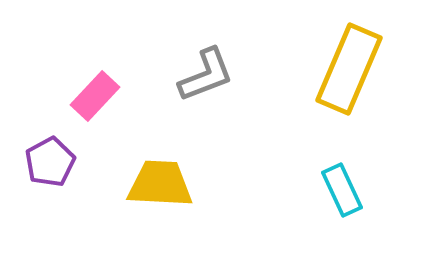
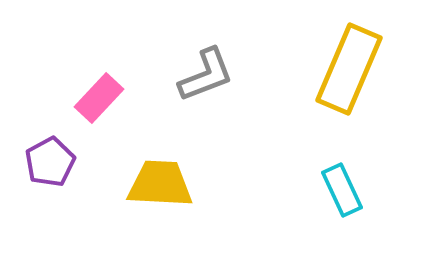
pink rectangle: moved 4 px right, 2 px down
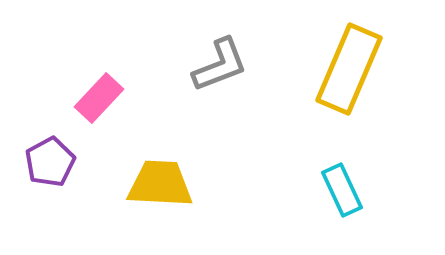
gray L-shape: moved 14 px right, 10 px up
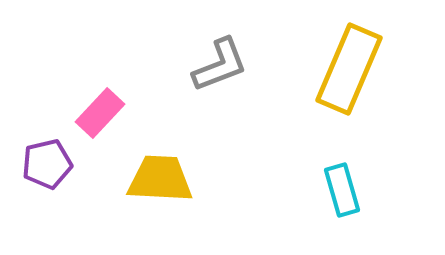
pink rectangle: moved 1 px right, 15 px down
purple pentagon: moved 3 px left, 2 px down; rotated 15 degrees clockwise
yellow trapezoid: moved 5 px up
cyan rectangle: rotated 9 degrees clockwise
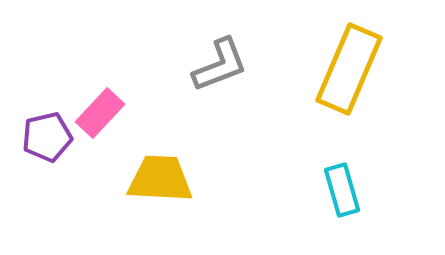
purple pentagon: moved 27 px up
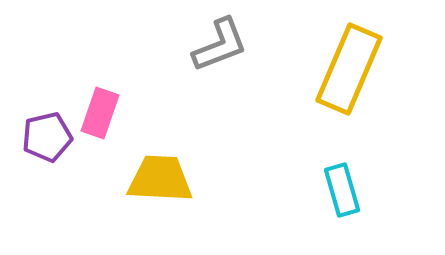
gray L-shape: moved 20 px up
pink rectangle: rotated 24 degrees counterclockwise
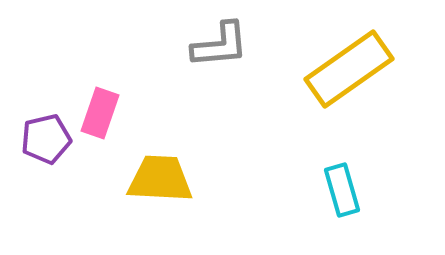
gray L-shape: rotated 16 degrees clockwise
yellow rectangle: rotated 32 degrees clockwise
purple pentagon: moved 1 px left, 2 px down
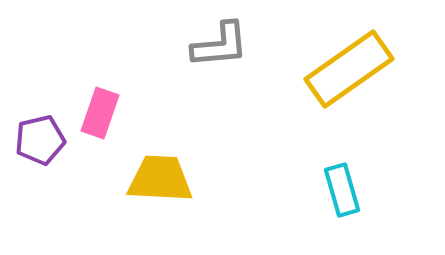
purple pentagon: moved 6 px left, 1 px down
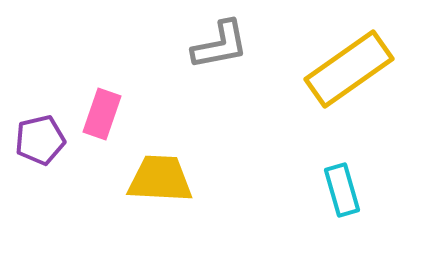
gray L-shape: rotated 6 degrees counterclockwise
pink rectangle: moved 2 px right, 1 px down
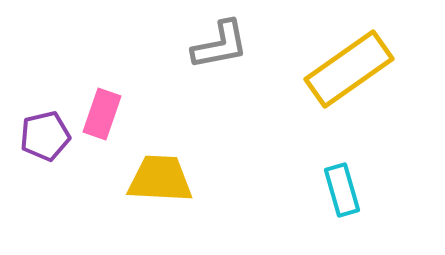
purple pentagon: moved 5 px right, 4 px up
